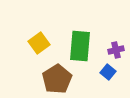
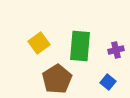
blue square: moved 10 px down
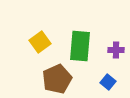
yellow square: moved 1 px right, 1 px up
purple cross: rotated 14 degrees clockwise
brown pentagon: rotated 8 degrees clockwise
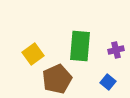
yellow square: moved 7 px left, 12 px down
purple cross: rotated 14 degrees counterclockwise
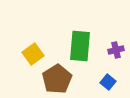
brown pentagon: rotated 8 degrees counterclockwise
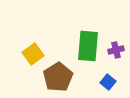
green rectangle: moved 8 px right
brown pentagon: moved 1 px right, 2 px up
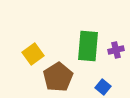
blue square: moved 5 px left, 5 px down
